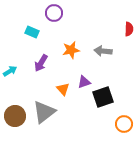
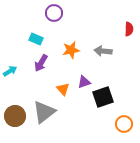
cyan rectangle: moved 4 px right, 7 px down
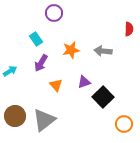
cyan rectangle: rotated 32 degrees clockwise
orange triangle: moved 7 px left, 4 px up
black square: rotated 25 degrees counterclockwise
gray triangle: moved 8 px down
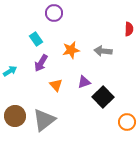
orange circle: moved 3 px right, 2 px up
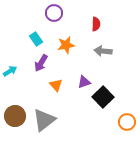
red semicircle: moved 33 px left, 5 px up
orange star: moved 5 px left, 5 px up
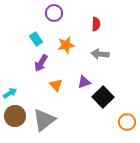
gray arrow: moved 3 px left, 3 px down
cyan arrow: moved 22 px down
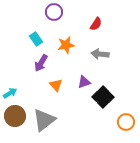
purple circle: moved 1 px up
red semicircle: rotated 32 degrees clockwise
orange circle: moved 1 px left
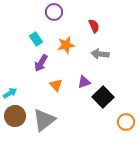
red semicircle: moved 2 px left, 2 px down; rotated 56 degrees counterclockwise
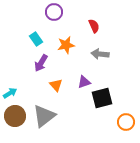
black square: moved 1 px left, 1 px down; rotated 30 degrees clockwise
gray triangle: moved 4 px up
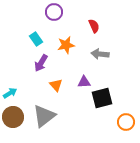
purple triangle: rotated 16 degrees clockwise
brown circle: moved 2 px left, 1 px down
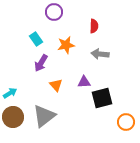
red semicircle: rotated 24 degrees clockwise
